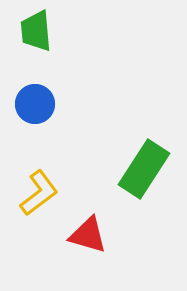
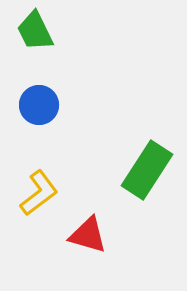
green trapezoid: moved 1 px left; rotated 21 degrees counterclockwise
blue circle: moved 4 px right, 1 px down
green rectangle: moved 3 px right, 1 px down
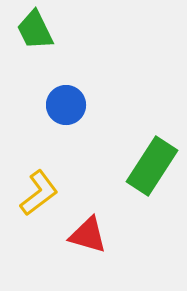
green trapezoid: moved 1 px up
blue circle: moved 27 px right
green rectangle: moved 5 px right, 4 px up
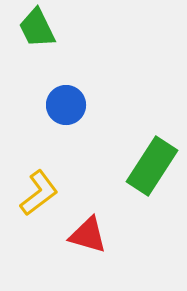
green trapezoid: moved 2 px right, 2 px up
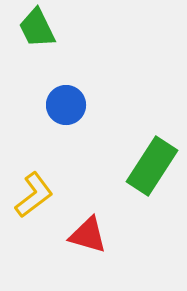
yellow L-shape: moved 5 px left, 2 px down
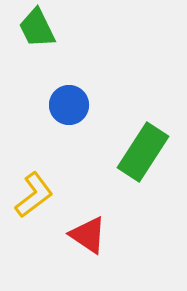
blue circle: moved 3 px right
green rectangle: moved 9 px left, 14 px up
red triangle: rotated 18 degrees clockwise
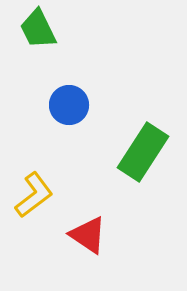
green trapezoid: moved 1 px right, 1 px down
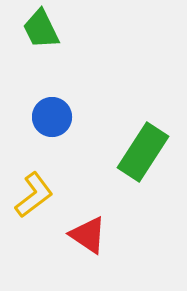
green trapezoid: moved 3 px right
blue circle: moved 17 px left, 12 px down
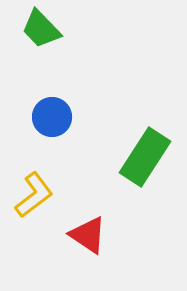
green trapezoid: rotated 18 degrees counterclockwise
green rectangle: moved 2 px right, 5 px down
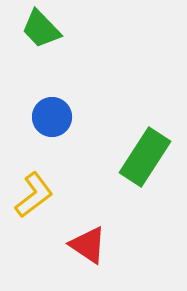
red triangle: moved 10 px down
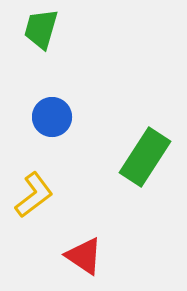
green trapezoid: rotated 60 degrees clockwise
red triangle: moved 4 px left, 11 px down
